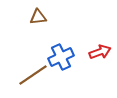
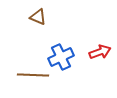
brown triangle: rotated 30 degrees clockwise
brown line: rotated 36 degrees clockwise
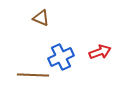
brown triangle: moved 3 px right, 1 px down
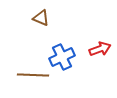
red arrow: moved 3 px up
blue cross: moved 1 px right
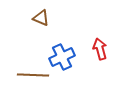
red arrow: rotated 85 degrees counterclockwise
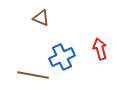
brown line: rotated 8 degrees clockwise
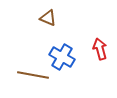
brown triangle: moved 7 px right
blue cross: rotated 35 degrees counterclockwise
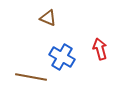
brown line: moved 2 px left, 2 px down
